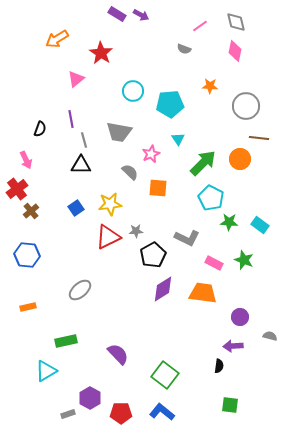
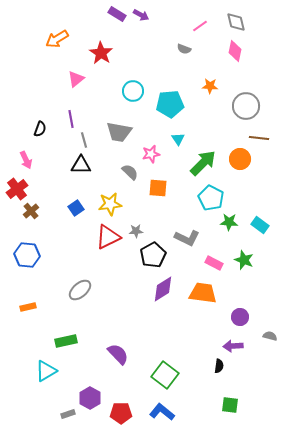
pink star at (151, 154): rotated 12 degrees clockwise
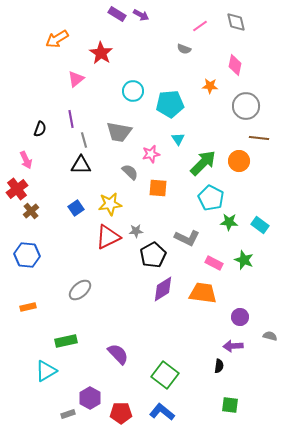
pink diamond at (235, 51): moved 14 px down
orange circle at (240, 159): moved 1 px left, 2 px down
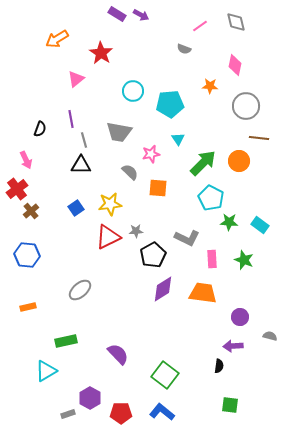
pink rectangle at (214, 263): moved 2 px left, 4 px up; rotated 60 degrees clockwise
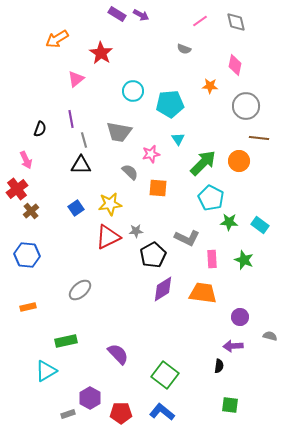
pink line at (200, 26): moved 5 px up
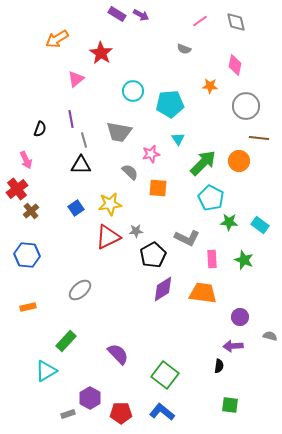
green rectangle at (66, 341): rotated 35 degrees counterclockwise
